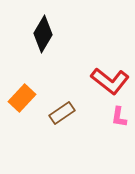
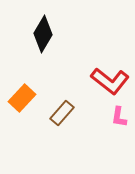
brown rectangle: rotated 15 degrees counterclockwise
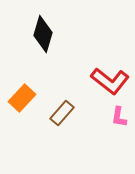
black diamond: rotated 15 degrees counterclockwise
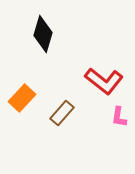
red L-shape: moved 6 px left
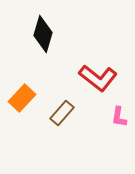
red L-shape: moved 6 px left, 3 px up
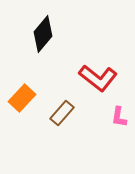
black diamond: rotated 24 degrees clockwise
